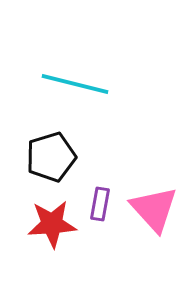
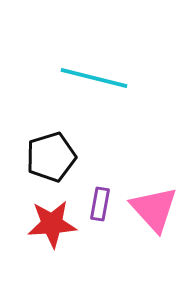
cyan line: moved 19 px right, 6 px up
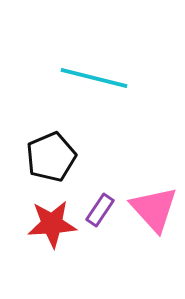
black pentagon: rotated 6 degrees counterclockwise
purple rectangle: moved 6 px down; rotated 24 degrees clockwise
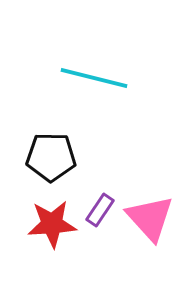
black pentagon: rotated 24 degrees clockwise
pink triangle: moved 4 px left, 9 px down
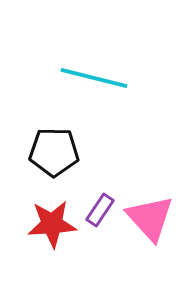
black pentagon: moved 3 px right, 5 px up
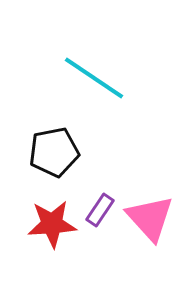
cyan line: rotated 20 degrees clockwise
black pentagon: rotated 12 degrees counterclockwise
